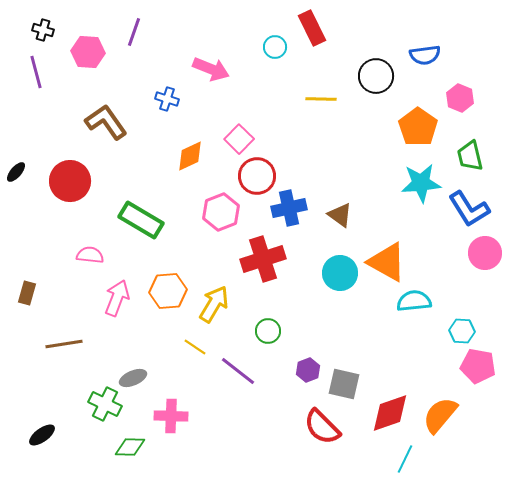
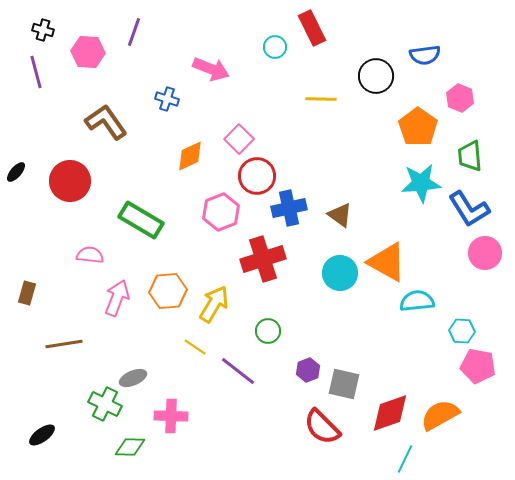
green trapezoid at (470, 156): rotated 8 degrees clockwise
cyan semicircle at (414, 301): moved 3 px right
orange semicircle at (440, 415): rotated 21 degrees clockwise
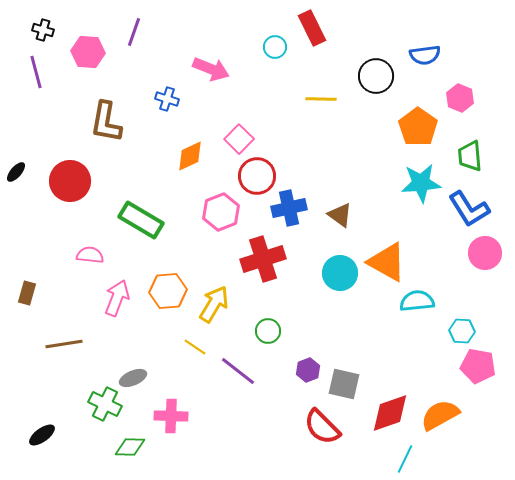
brown L-shape at (106, 122): rotated 135 degrees counterclockwise
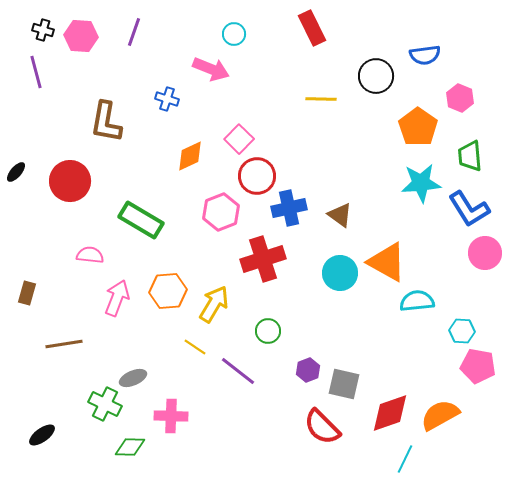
cyan circle at (275, 47): moved 41 px left, 13 px up
pink hexagon at (88, 52): moved 7 px left, 16 px up
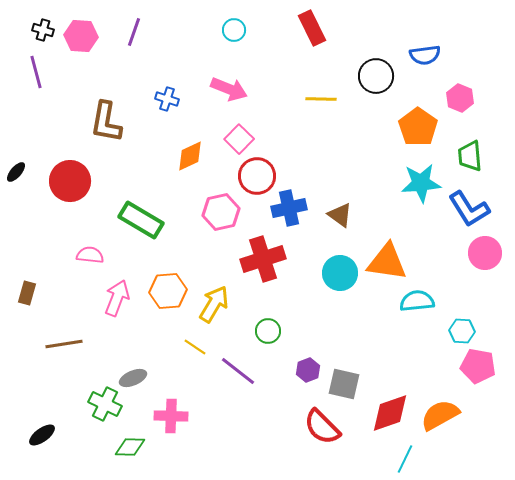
cyan circle at (234, 34): moved 4 px up
pink arrow at (211, 69): moved 18 px right, 20 px down
pink hexagon at (221, 212): rotated 9 degrees clockwise
orange triangle at (387, 262): rotated 21 degrees counterclockwise
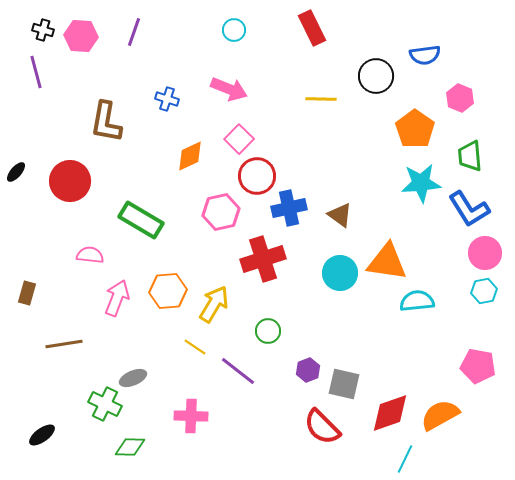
orange pentagon at (418, 127): moved 3 px left, 2 px down
cyan hexagon at (462, 331): moved 22 px right, 40 px up; rotated 15 degrees counterclockwise
pink cross at (171, 416): moved 20 px right
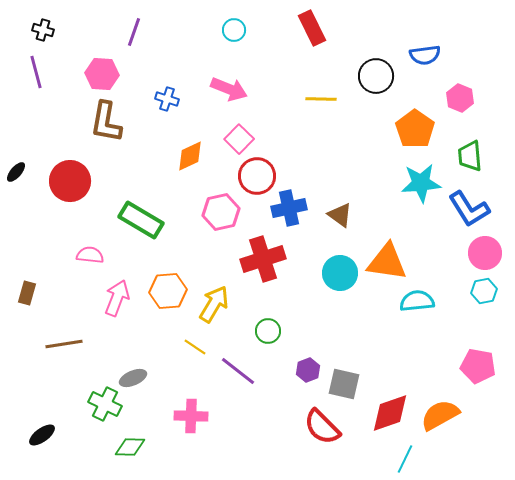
pink hexagon at (81, 36): moved 21 px right, 38 px down
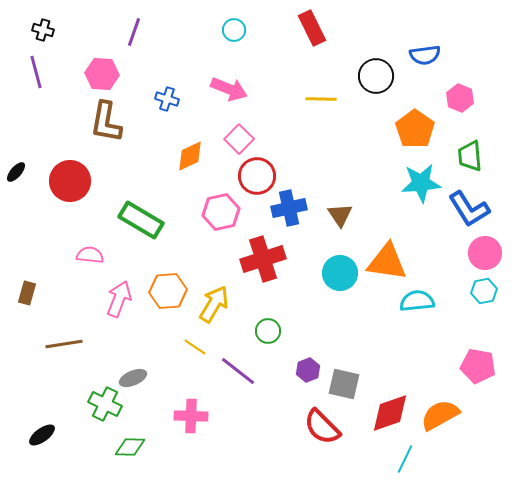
brown triangle at (340, 215): rotated 20 degrees clockwise
pink arrow at (117, 298): moved 2 px right, 1 px down
